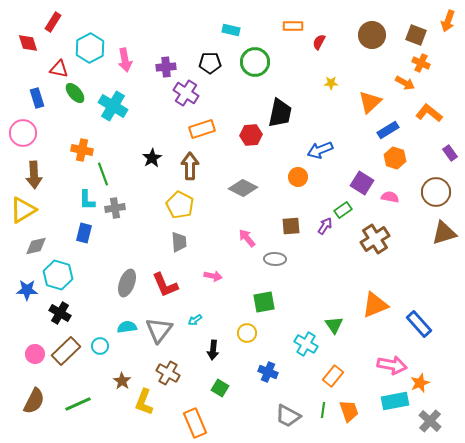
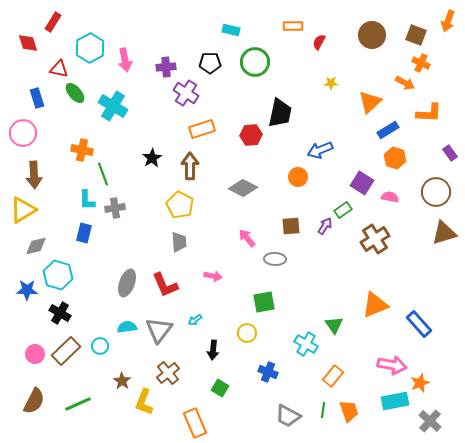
orange L-shape at (429, 113): rotated 144 degrees clockwise
brown cross at (168, 373): rotated 20 degrees clockwise
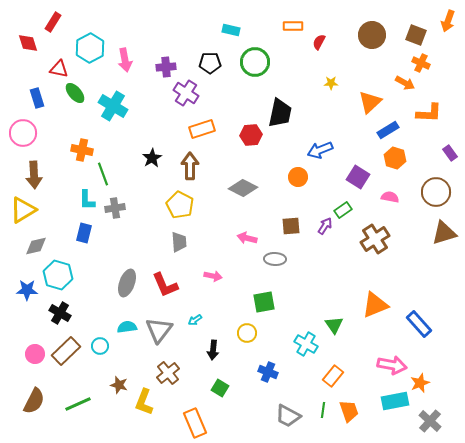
purple square at (362, 183): moved 4 px left, 6 px up
pink arrow at (247, 238): rotated 36 degrees counterclockwise
brown star at (122, 381): moved 3 px left, 4 px down; rotated 18 degrees counterclockwise
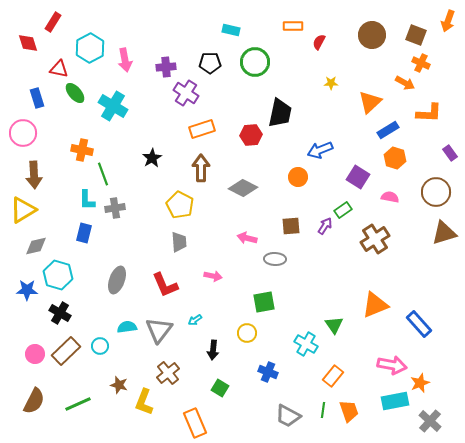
brown arrow at (190, 166): moved 11 px right, 2 px down
gray ellipse at (127, 283): moved 10 px left, 3 px up
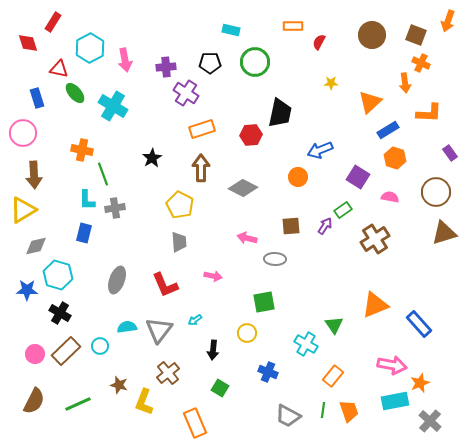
orange arrow at (405, 83): rotated 54 degrees clockwise
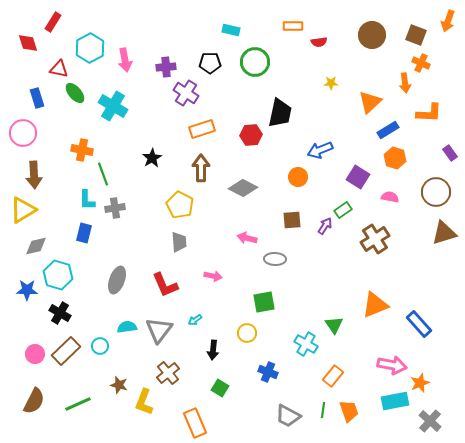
red semicircle at (319, 42): rotated 126 degrees counterclockwise
brown square at (291, 226): moved 1 px right, 6 px up
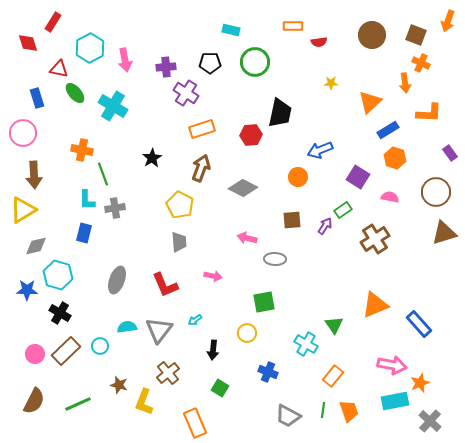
brown arrow at (201, 168): rotated 20 degrees clockwise
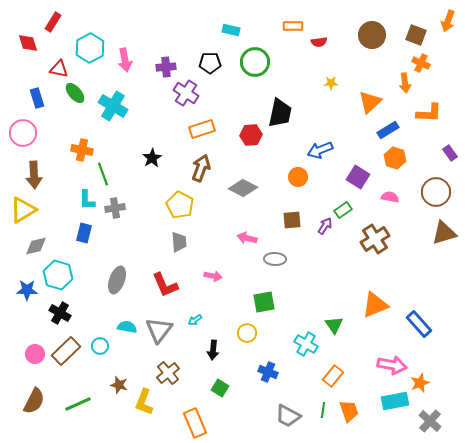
cyan semicircle at (127, 327): rotated 18 degrees clockwise
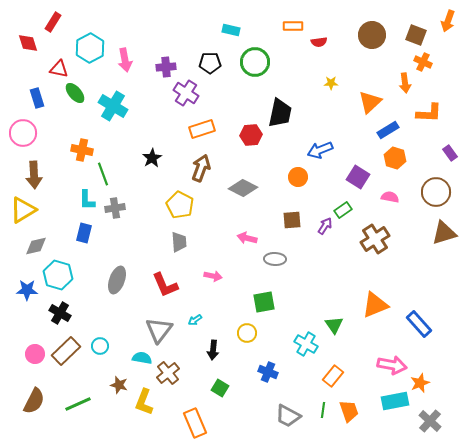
orange cross at (421, 63): moved 2 px right, 1 px up
cyan semicircle at (127, 327): moved 15 px right, 31 px down
